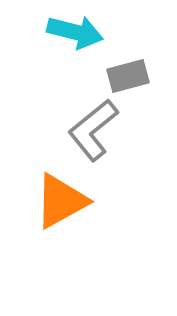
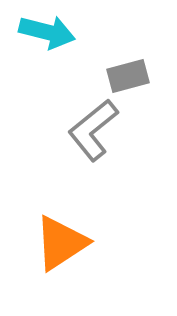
cyan arrow: moved 28 px left
orange triangle: moved 42 px down; rotated 4 degrees counterclockwise
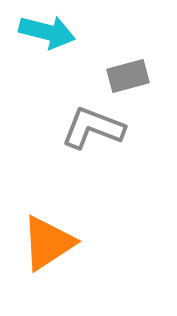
gray L-shape: moved 2 px up; rotated 60 degrees clockwise
orange triangle: moved 13 px left
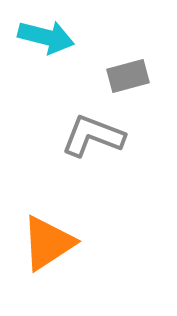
cyan arrow: moved 1 px left, 5 px down
gray L-shape: moved 8 px down
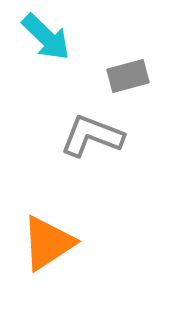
cyan arrow: rotated 30 degrees clockwise
gray L-shape: moved 1 px left
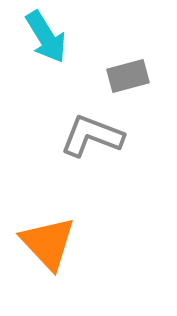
cyan arrow: rotated 14 degrees clockwise
orange triangle: rotated 40 degrees counterclockwise
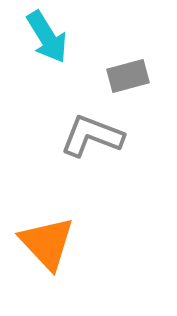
cyan arrow: moved 1 px right
orange triangle: moved 1 px left
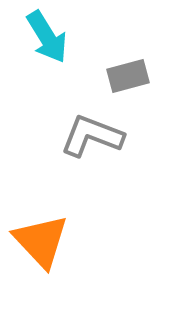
orange triangle: moved 6 px left, 2 px up
